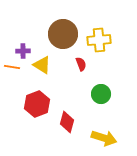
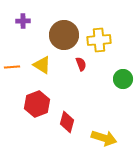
brown circle: moved 1 px right, 1 px down
purple cross: moved 30 px up
orange line: rotated 14 degrees counterclockwise
green circle: moved 22 px right, 15 px up
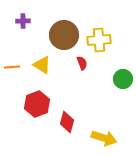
red semicircle: moved 1 px right, 1 px up
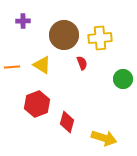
yellow cross: moved 1 px right, 2 px up
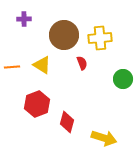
purple cross: moved 1 px right, 2 px up
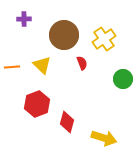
yellow cross: moved 4 px right, 1 px down; rotated 30 degrees counterclockwise
yellow triangle: rotated 12 degrees clockwise
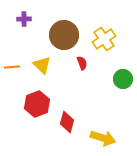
yellow arrow: moved 1 px left
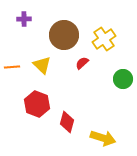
red semicircle: rotated 112 degrees counterclockwise
red hexagon: rotated 20 degrees counterclockwise
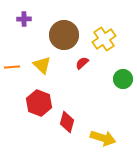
red hexagon: moved 2 px right, 1 px up
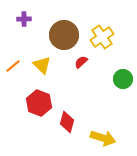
yellow cross: moved 2 px left, 2 px up
red semicircle: moved 1 px left, 1 px up
orange line: moved 1 px right, 1 px up; rotated 35 degrees counterclockwise
